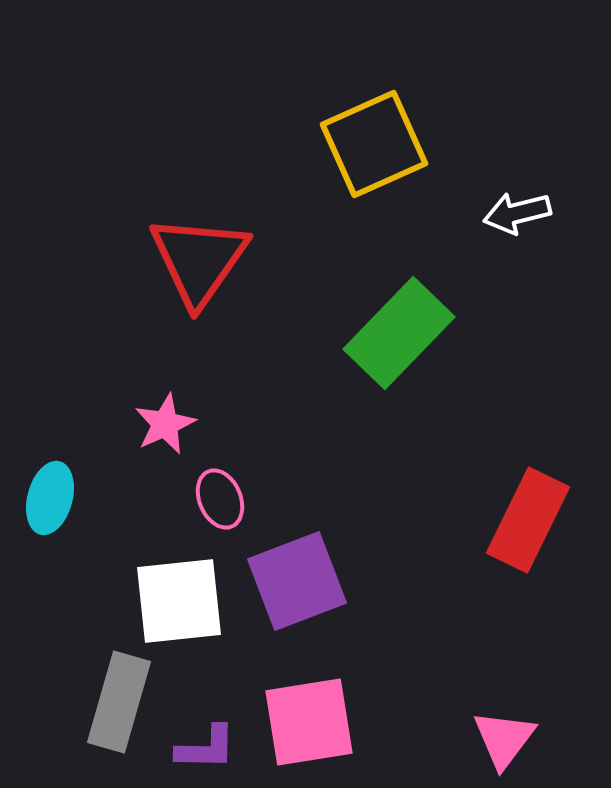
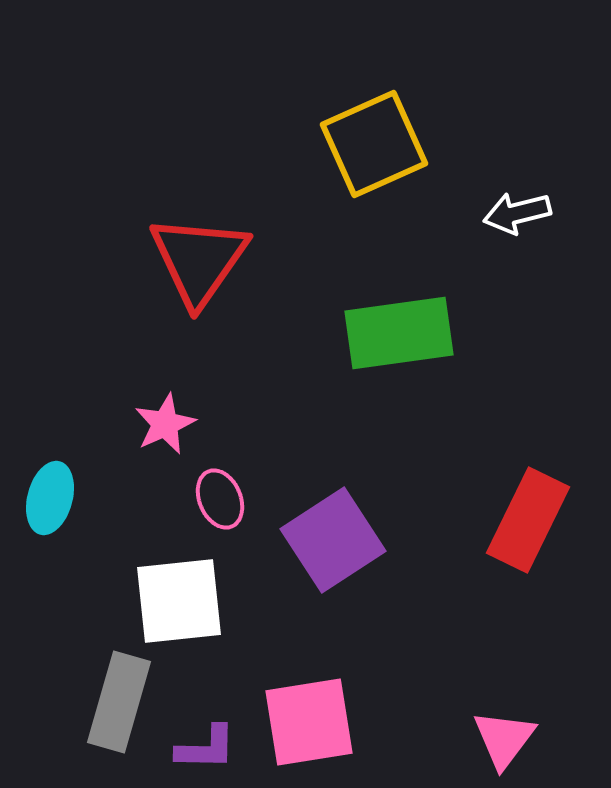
green rectangle: rotated 38 degrees clockwise
purple square: moved 36 px right, 41 px up; rotated 12 degrees counterclockwise
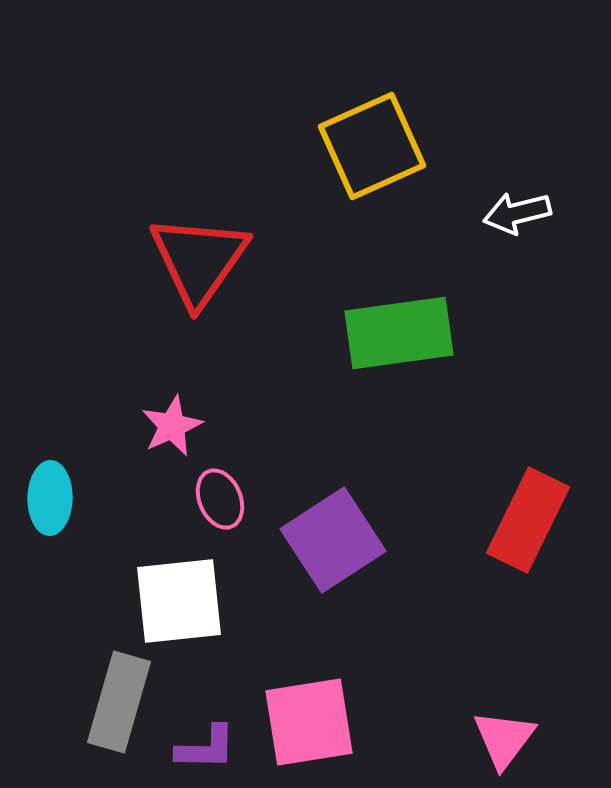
yellow square: moved 2 px left, 2 px down
pink star: moved 7 px right, 2 px down
cyan ellipse: rotated 14 degrees counterclockwise
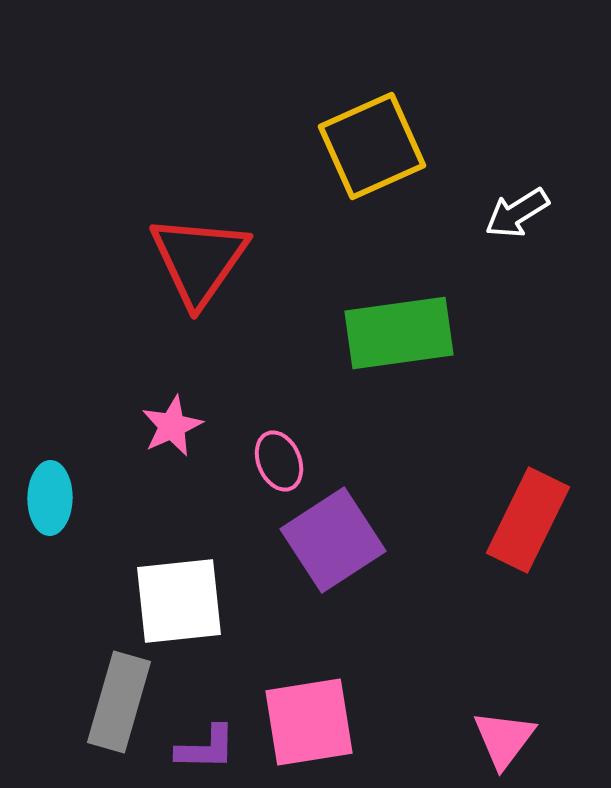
white arrow: rotated 18 degrees counterclockwise
pink ellipse: moved 59 px right, 38 px up
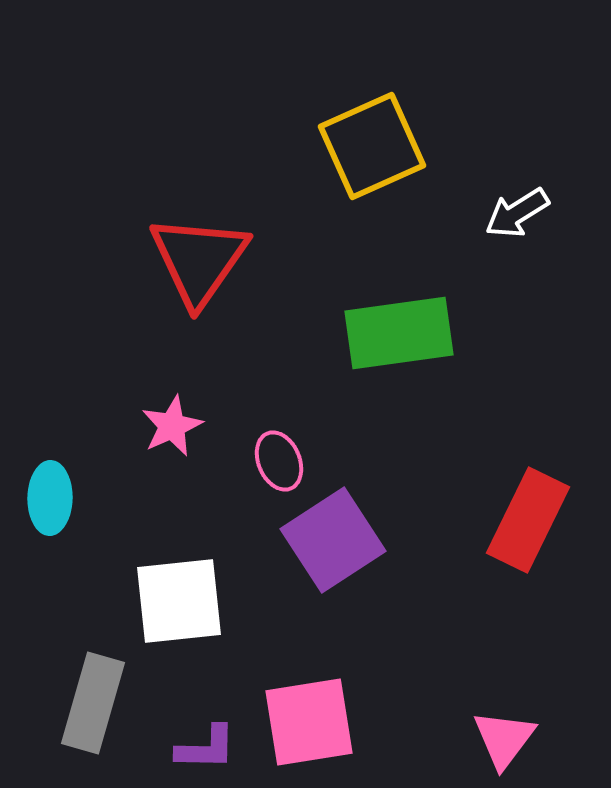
gray rectangle: moved 26 px left, 1 px down
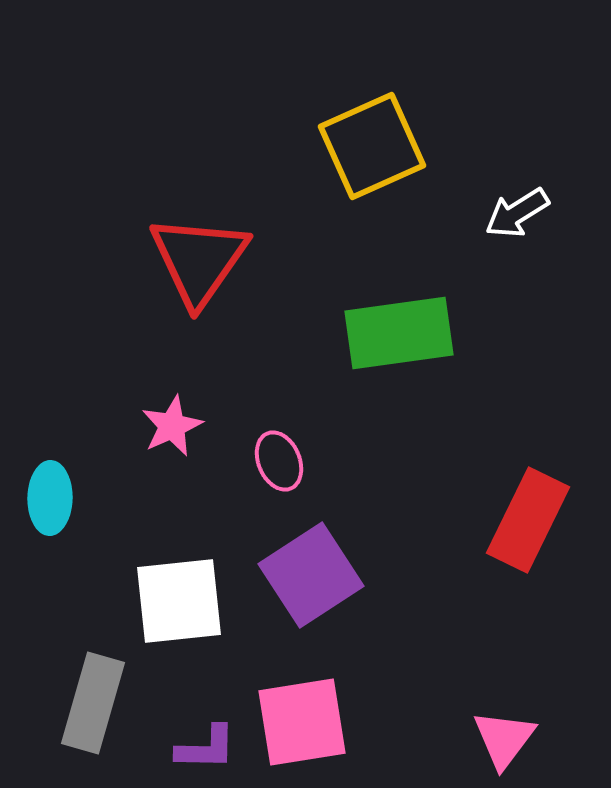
purple square: moved 22 px left, 35 px down
pink square: moved 7 px left
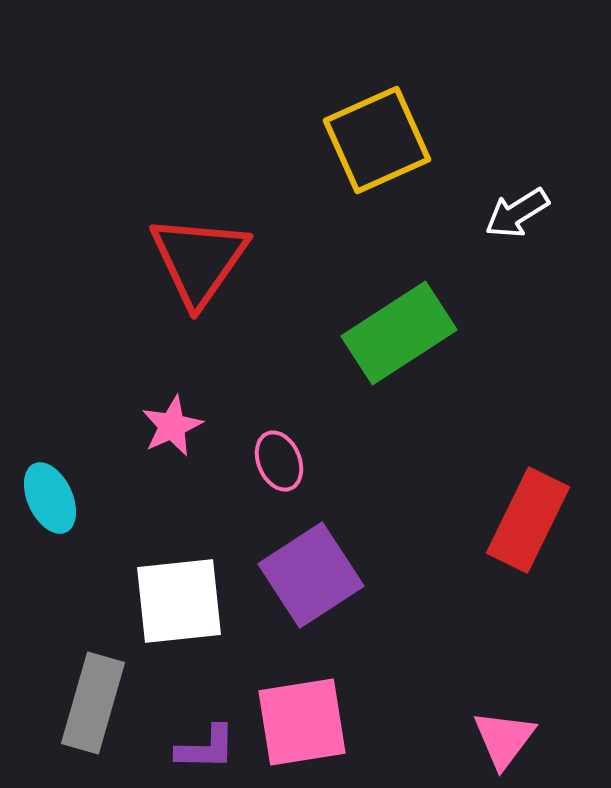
yellow square: moved 5 px right, 6 px up
green rectangle: rotated 25 degrees counterclockwise
cyan ellipse: rotated 26 degrees counterclockwise
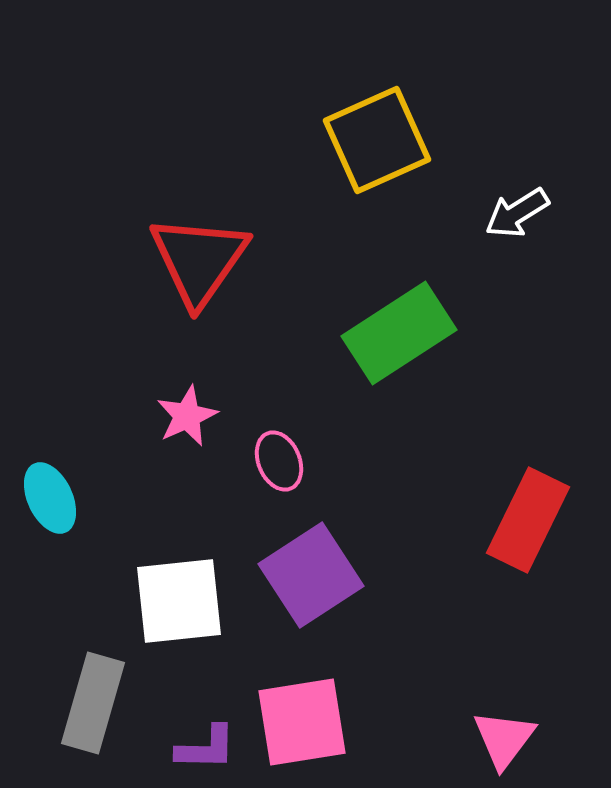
pink star: moved 15 px right, 10 px up
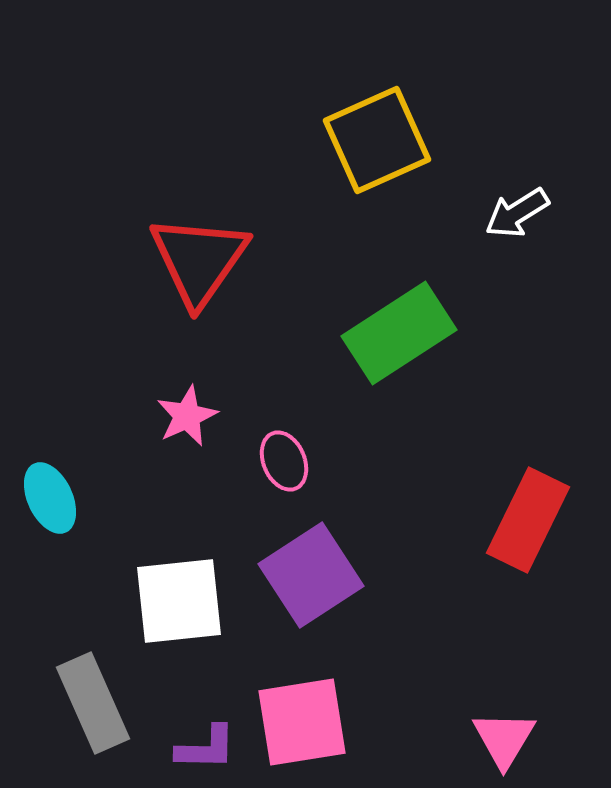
pink ellipse: moved 5 px right
gray rectangle: rotated 40 degrees counterclockwise
pink triangle: rotated 6 degrees counterclockwise
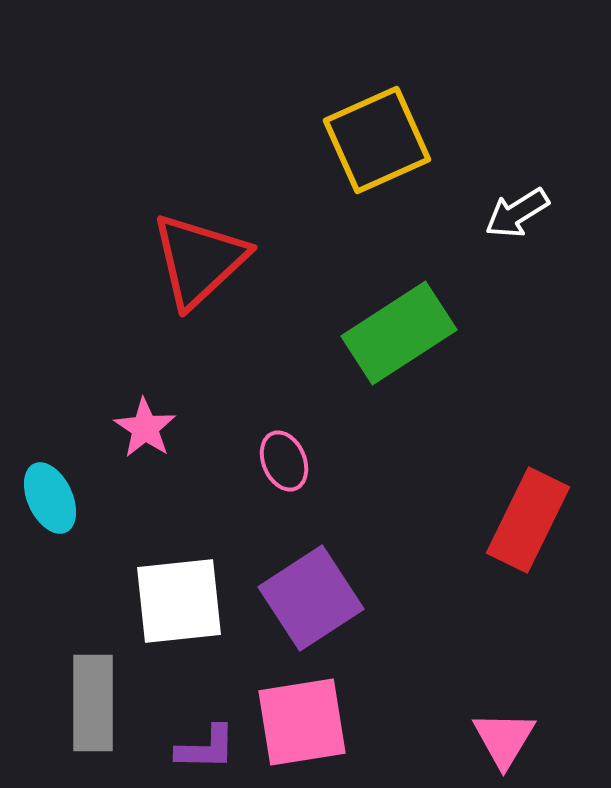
red triangle: rotated 12 degrees clockwise
pink star: moved 42 px left, 12 px down; rotated 14 degrees counterclockwise
purple square: moved 23 px down
gray rectangle: rotated 24 degrees clockwise
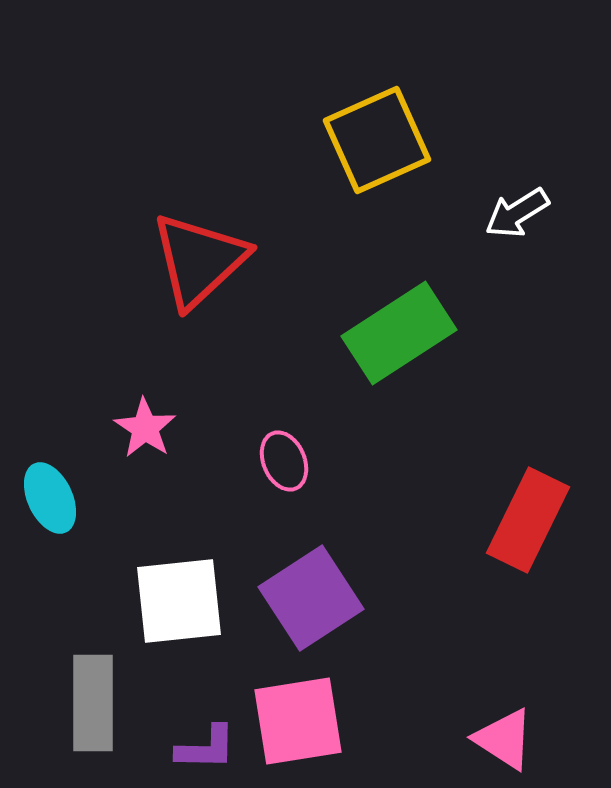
pink square: moved 4 px left, 1 px up
pink triangle: rotated 28 degrees counterclockwise
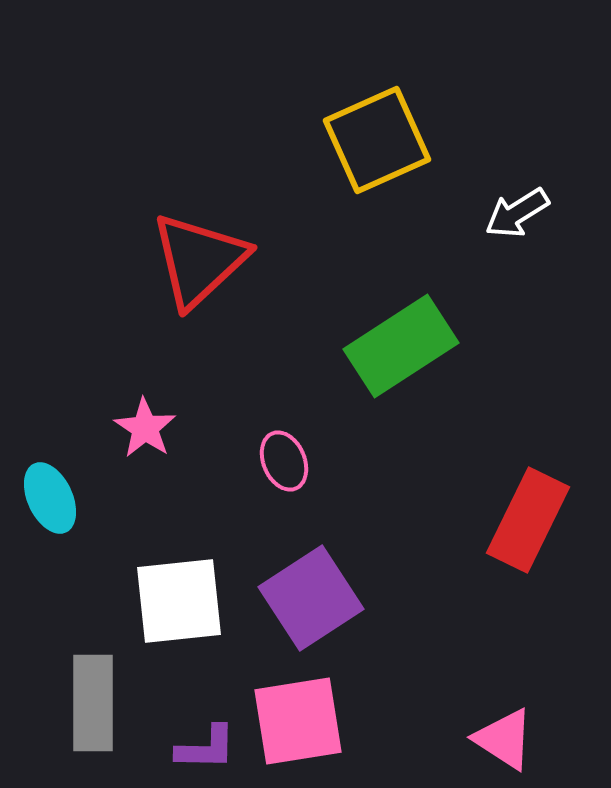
green rectangle: moved 2 px right, 13 px down
